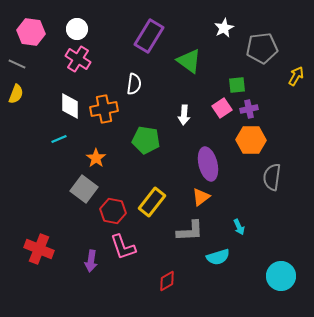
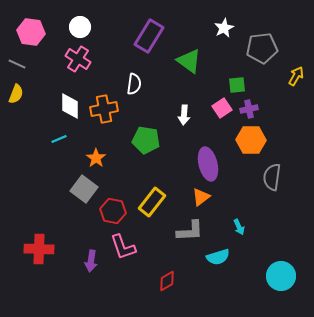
white circle: moved 3 px right, 2 px up
red cross: rotated 20 degrees counterclockwise
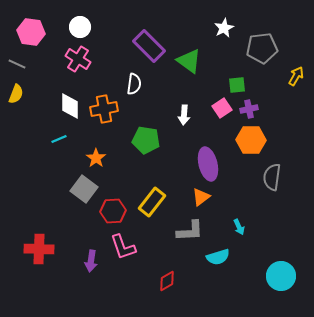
purple rectangle: moved 10 px down; rotated 76 degrees counterclockwise
red hexagon: rotated 15 degrees counterclockwise
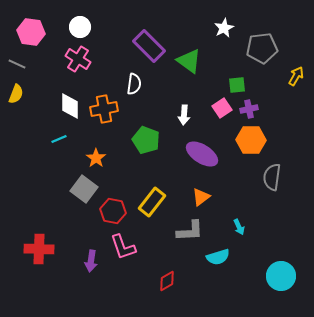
green pentagon: rotated 12 degrees clockwise
purple ellipse: moved 6 px left, 10 px up; rotated 44 degrees counterclockwise
red hexagon: rotated 15 degrees clockwise
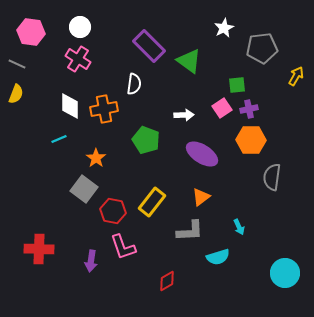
white arrow: rotated 96 degrees counterclockwise
cyan circle: moved 4 px right, 3 px up
